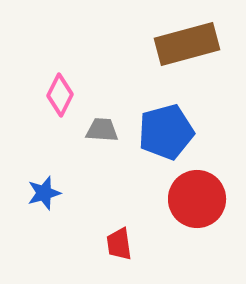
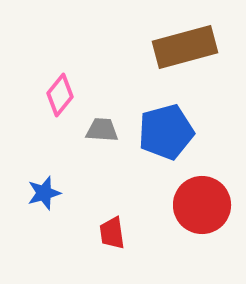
brown rectangle: moved 2 px left, 3 px down
pink diamond: rotated 12 degrees clockwise
red circle: moved 5 px right, 6 px down
red trapezoid: moved 7 px left, 11 px up
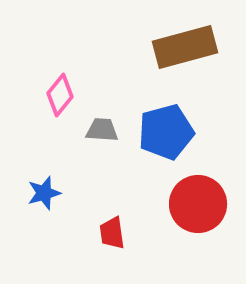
red circle: moved 4 px left, 1 px up
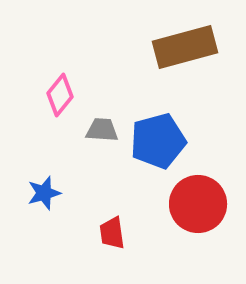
blue pentagon: moved 8 px left, 9 px down
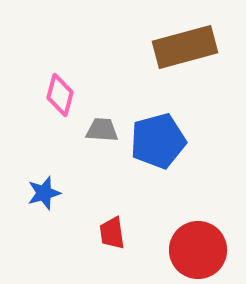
pink diamond: rotated 24 degrees counterclockwise
red circle: moved 46 px down
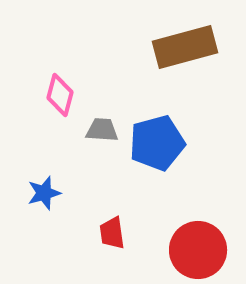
blue pentagon: moved 1 px left, 2 px down
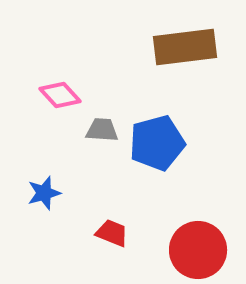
brown rectangle: rotated 8 degrees clockwise
pink diamond: rotated 57 degrees counterclockwise
red trapezoid: rotated 120 degrees clockwise
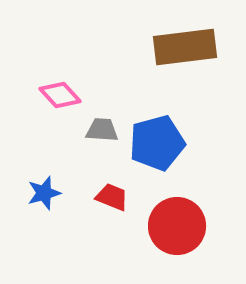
red trapezoid: moved 36 px up
red circle: moved 21 px left, 24 px up
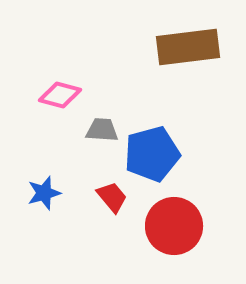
brown rectangle: moved 3 px right
pink diamond: rotated 33 degrees counterclockwise
blue pentagon: moved 5 px left, 11 px down
red trapezoid: rotated 28 degrees clockwise
red circle: moved 3 px left
